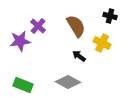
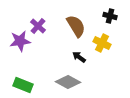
black arrow: moved 1 px down
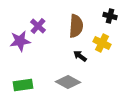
brown semicircle: rotated 35 degrees clockwise
black arrow: moved 1 px right, 1 px up
green rectangle: rotated 30 degrees counterclockwise
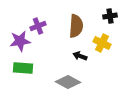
black cross: rotated 24 degrees counterclockwise
purple cross: rotated 28 degrees clockwise
black arrow: rotated 16 degrees counterclockwise
green rectangle: moved 17 px up; rotated 12 degrees clockwise
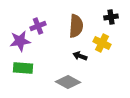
black cross: moved 1 px right, 1 px down
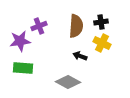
black cross: moved 10 px left, 5 px down
purple cross: moved 1 px right
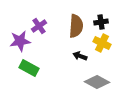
purple cross: rotated 14 degrees counterclockwise
green rectangle: moved 6 px right; rotated 24 degrees clockwise
gray diamond: moved 29 px right
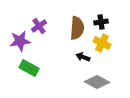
brown semicircle: moved 1 px right, 2 px down
black arrow: moved 3 px right, 1 px down
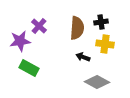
purple cross: rotated 14 degrees counterclockwise
yellow cross: moved 3 px right, 1 px down; rotated 18 degrees counterclockwise
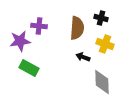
black cross: moved 4 px up; rotated 24 degrees clockwise
purple cross: rotated 35 degrees counterclockwise
yellow cross: rotated 12 degrees clockwise
gray diamond: moved 5 px right; rotated 60 degrees clockwise
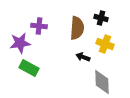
purple star: moved 2 px down
